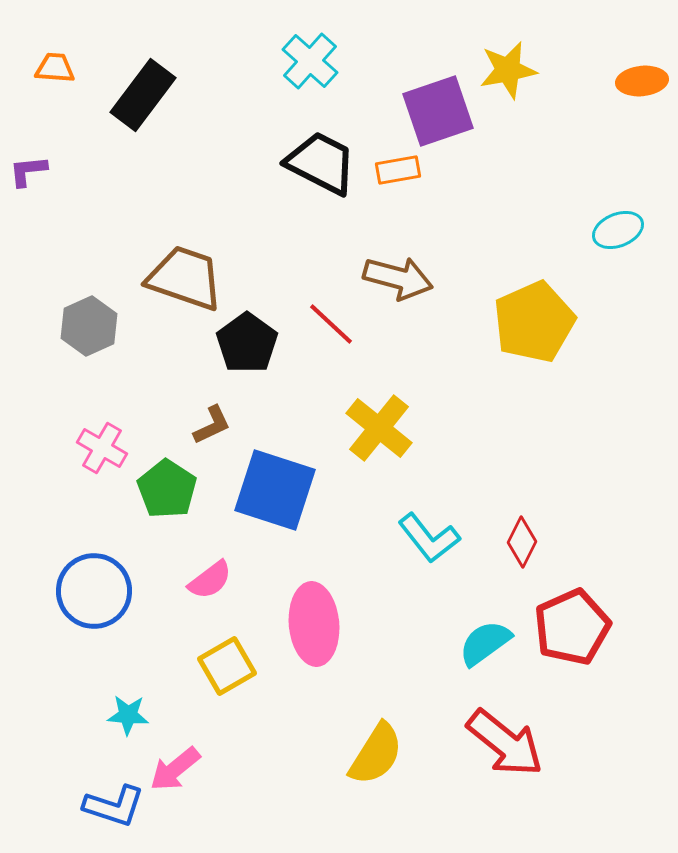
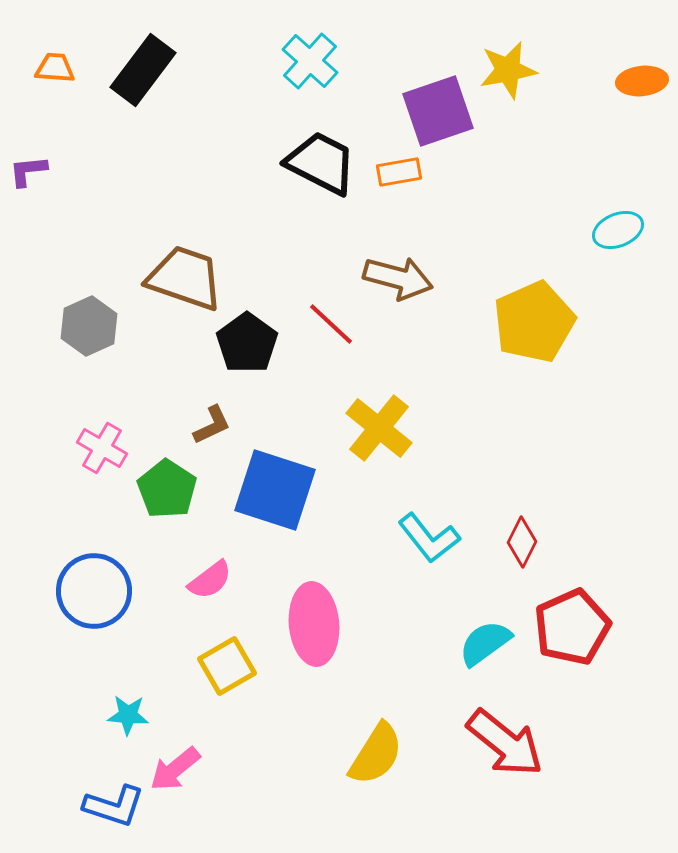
black rectangle: moved 25 px up
orange rectangle: moved 1 px right, 2 px down
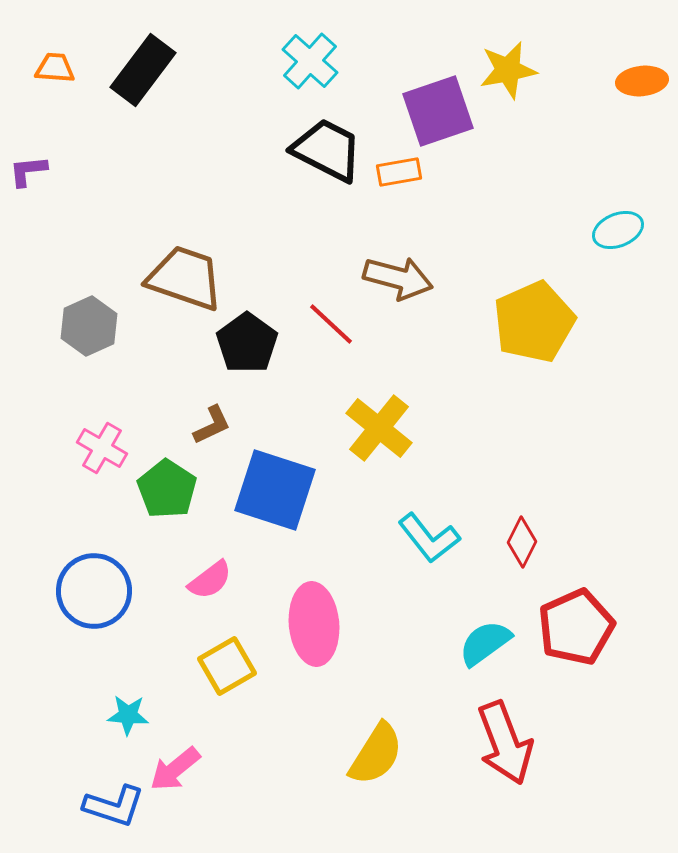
black trapezoid: moved 6 px right, 13 px up
red pentagon: moved 4 px right
red arrow: rotated 30 degrees clockwise
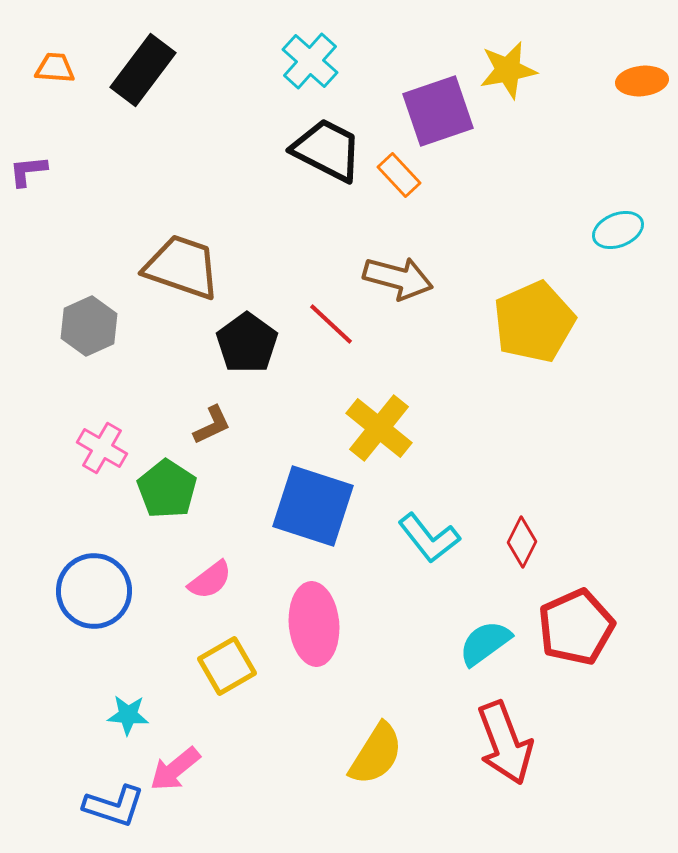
orange rectangle: moved 3 px down; rotated 57 degrees clockwise
brown trapezoid: moved 3 px left, 11 px up
blue square: moved 38 px right, 16 px down
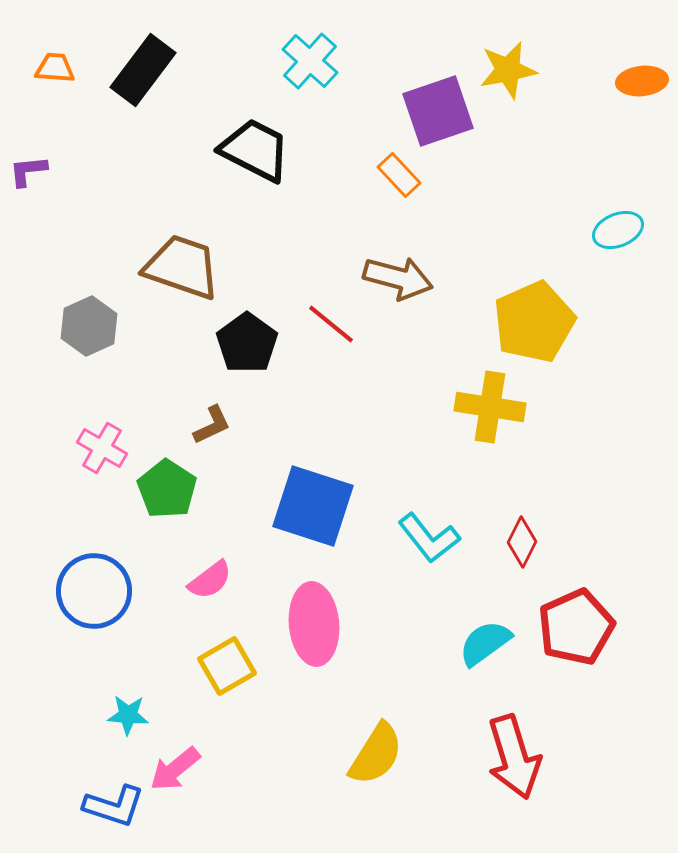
black trapezoid: moved 72 px left
red line: rotated 4 degrees counterclockwise
yellow cross: moved 111 px right, 21 px up; rotated 30 degrees counterclockwise
red arrow: moved 9 px right, 14 px down; rotated 4 degrees clockwise
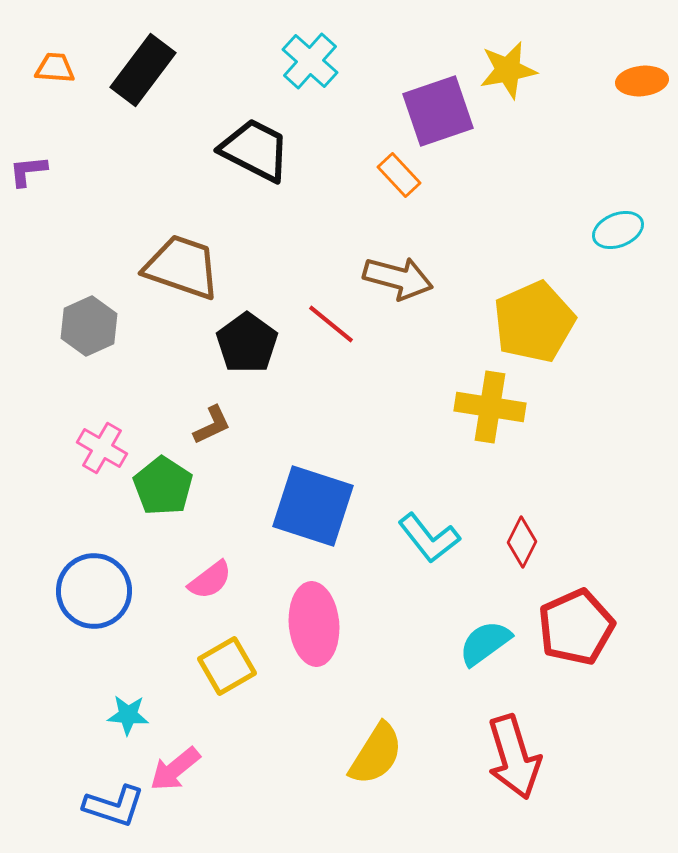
green pentagon: moved 4 px left, 3 px up
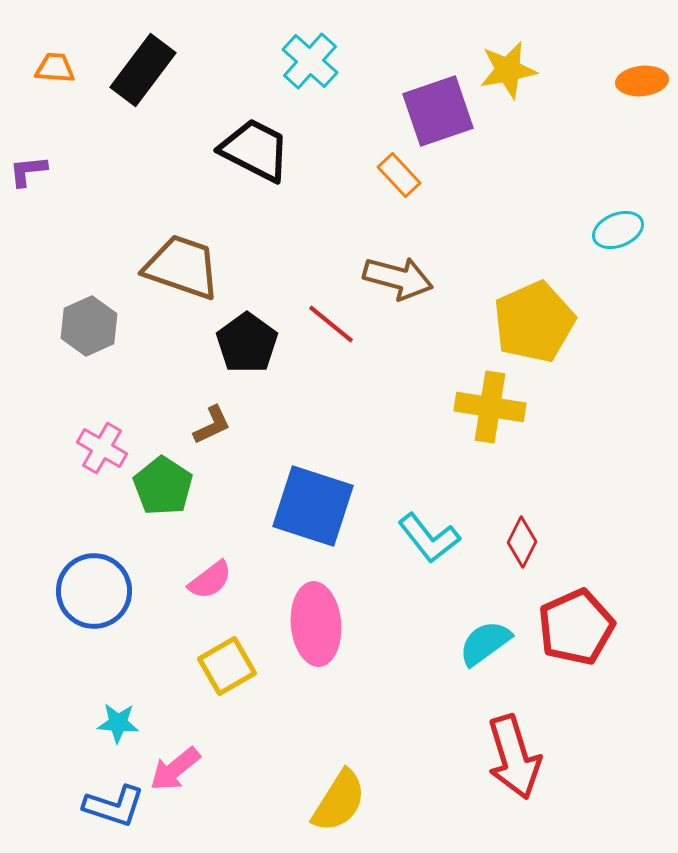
pink ellipse: moved 2 px right
cyan star: moved 10 px left, 8 px down
yellow semicircle: moved 37 px left, 47 px down
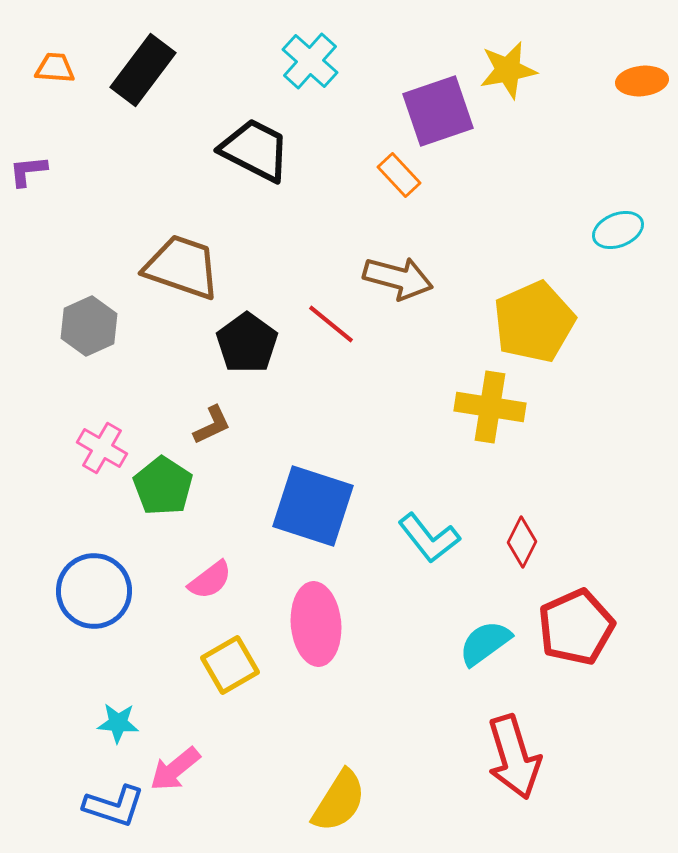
yellow square: moved 3 px right, 1 px up
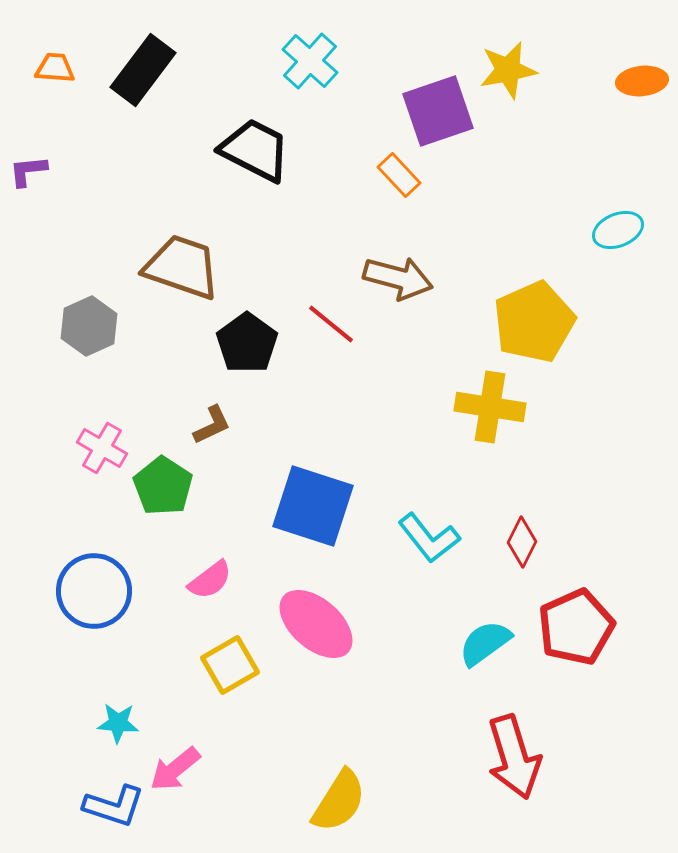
pink ellipse: rotated 44 degrees counterclockwise
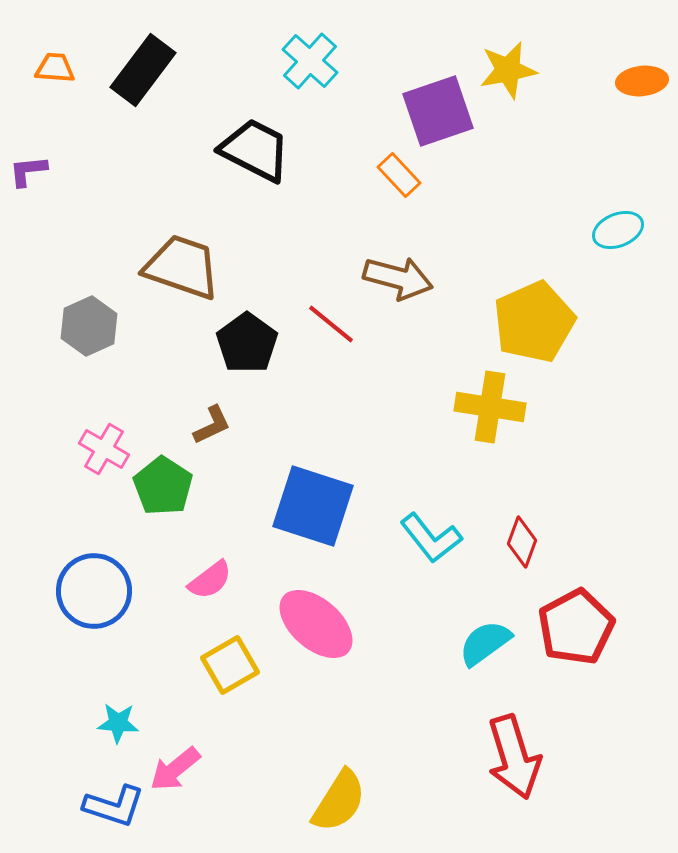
pink cross: moved 2 px right, 1 px down
cyan L-shape: moved 2 px right
red diamond: rotated 6 degrees counterclockwise
red pentagon: rotated 4 degrees counterclockwise
